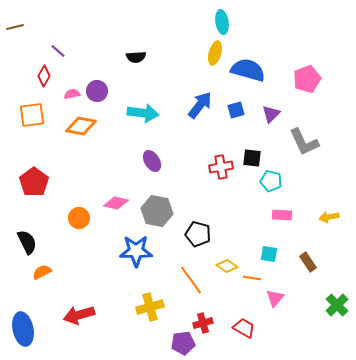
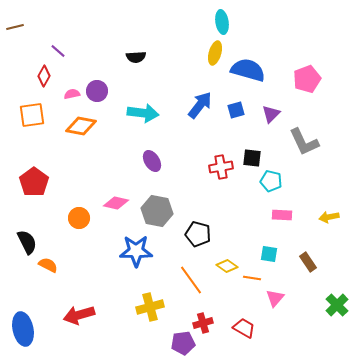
orange semicircle at (42, 272): moved 6 px right, 7 px up; rotated 54 degrees clockwise
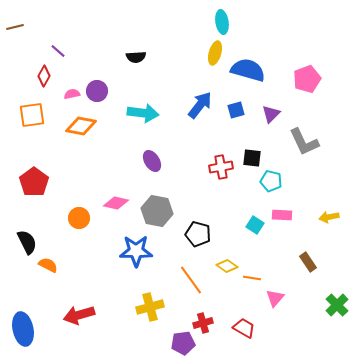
cyan square at (269, 254): moved 14 px left, 29 px up; rotated 24 degrees clockwise
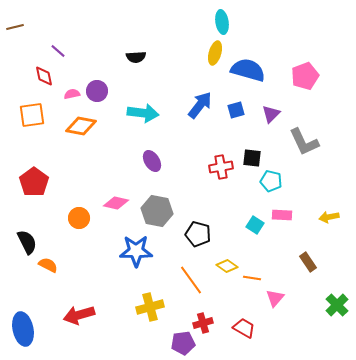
red diamond at (44, 76): rotated 40 degrees counterclockwise
pink pentagon at (307, 79): moved 2 px left, 3 px up
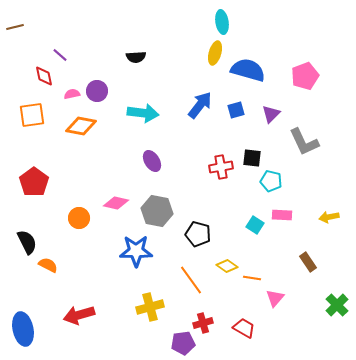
purple line at (58, 51): moved 2 px right, 4 px down
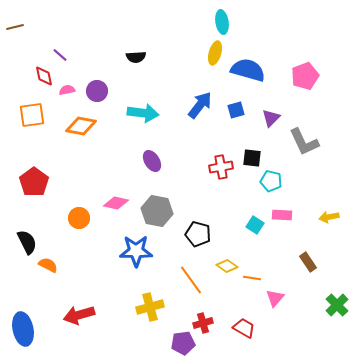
pink semicircle at (72, 94): moved 5 px left, 4 px up
purple triangle at (271, 114): moved 4 px down
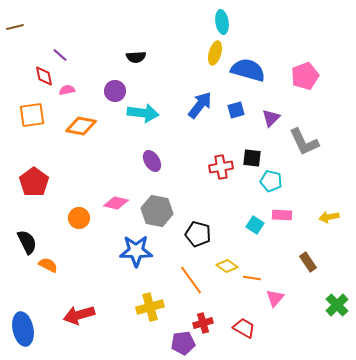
purple circle at (97, 91): moved 18 px right
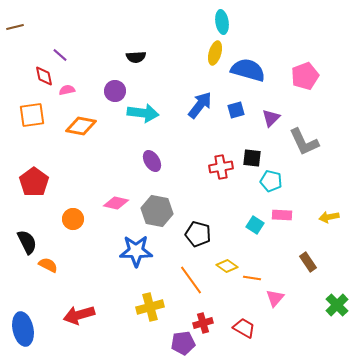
orange circle at (79, 218): moved 6 px left, 1 px down
